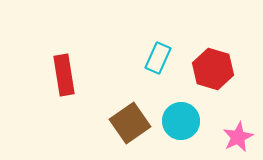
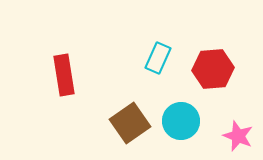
red hexagon: rotated 21 degrees counterclockwise
pink star: moved 1 px up; rotated 24 degrees counterclockwise
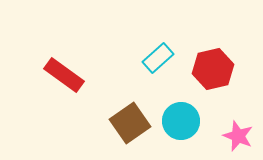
cyan rectangle: rotated 24 degrees clockwise
red hexagon: rotated 9 degrees counterclockwise
red rectangle: rotated 45 degrees counterclockwise
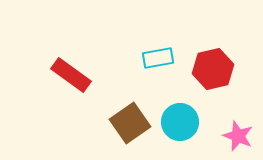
cyan rectangle: rotated 32 degrees clockwise
red rectangle: moved 7 px right
cyan circle: moved 1 px left, 1 px down
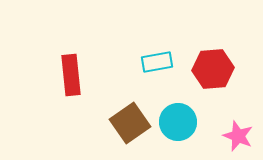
cyan rectangle: moved 1 px left, 4 px down
red hexagon: rotated 9 degrees clockwise
red rectangle: rotated 48 degrees clockwise
cyan circle: moved 2 px left
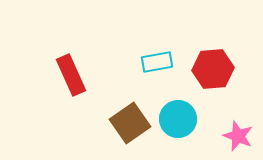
red rectangle: rotated 18 degrees counterclockwise
cyan circle: moved 3 px up
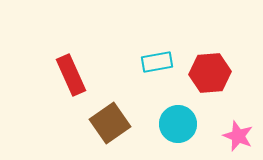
red hexagon: moved 3 px left, 4 px down
cyan circle: moved 5 px down
brown square: moved 20 px left
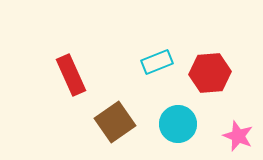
cyan rectangle: rotated 12 degrees counterclockwise
brown square: moved 5 px right, 1 px up
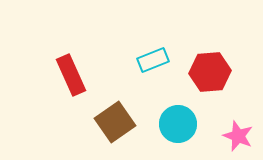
cyan rectangle: moved 4 px left, 2 px up
red hexagon: moved 1 px up
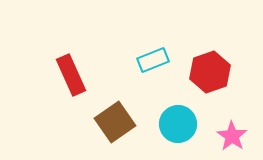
red hexagon: rotated 15 degrees counterclockwise
pink star: moved 6 px left; rotated 12 degrees clockwise
